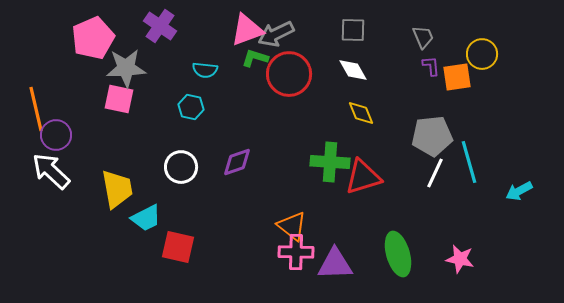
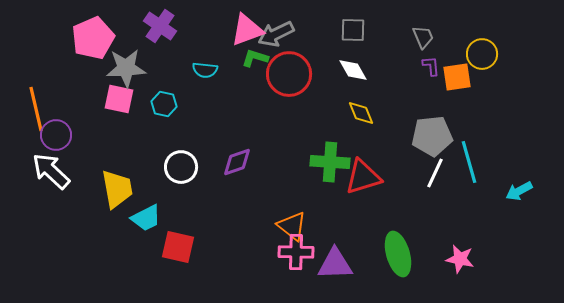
cyan hexagon: moved 27 px left, 3 px up
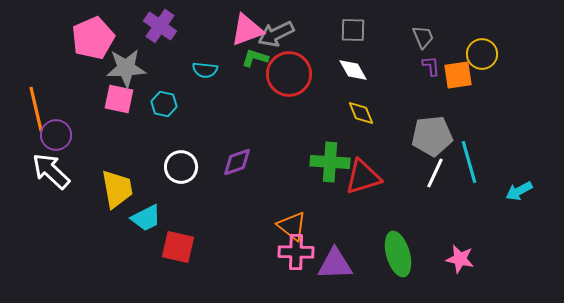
orange square: moved 1 px right, 2 px up
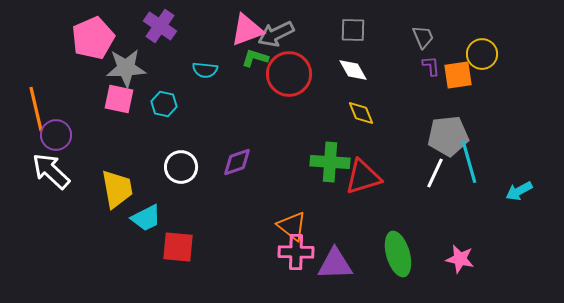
gray pentagon: moved 16 px right
red square: rotated 8 degrees counterclockwise
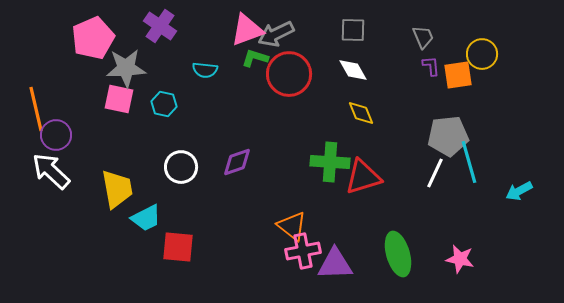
pink cross: moved 7 px right, 1 px up; rotated 12 degrees counterclockwise
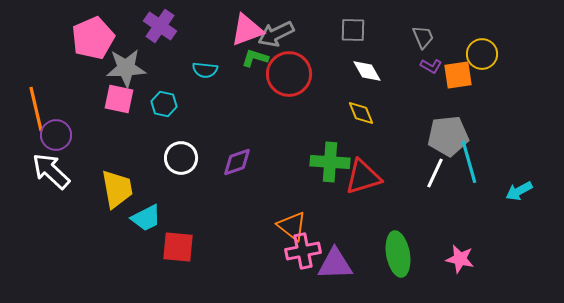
purple L-shape: rotated 125 degrees clockwise
white diamond: moved 14 px right, 1 px down
white circle: moved 9 px up
green ellipse: rotated 6 degrees clockwise
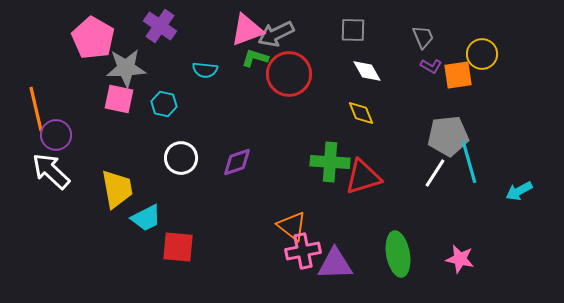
pink pentagon: rotated 18 degrees counterclockwise
white line: rotated 8 degrees clockwise
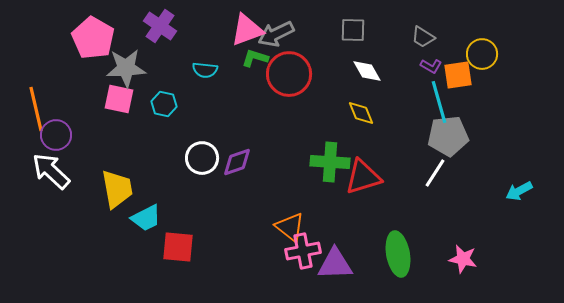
gray trapezoid: rotated 145 degrees clockwise
white circle: moved 21 px right
cyan line: moved 30 px left, 60 px up
orange triangle: moved 2 px left, 1 px down
pink star: moved 3 px right
